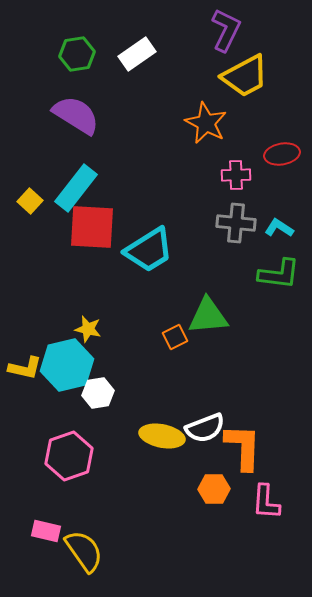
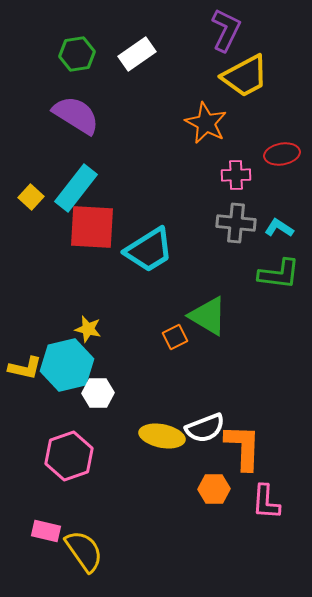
yellow square: moved 1 px right, 4 px up
green triangle: rotated 36 degrees clockwise
white hexagon: rotated 8 degrees clockwise
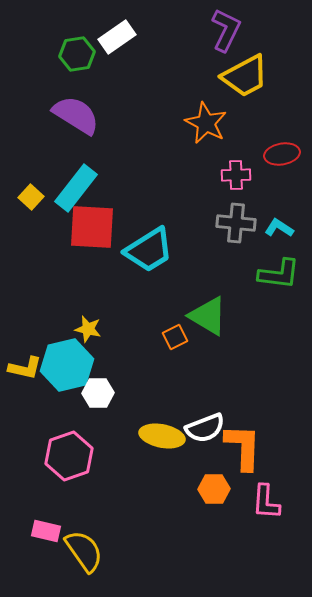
white rectangle: moved 20 px left, 17 px up
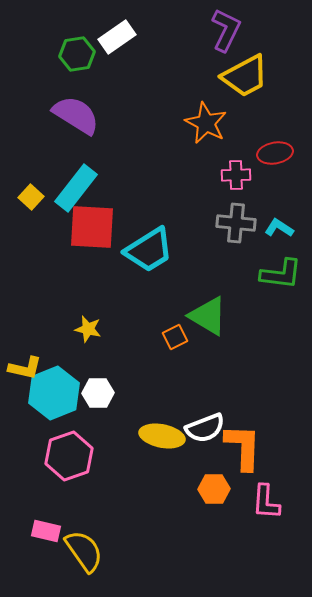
red ellipse: moved 7 px left, 1 px up
green L-shape: moved 2 px right
cyan hexagon: moved 13 px left, 28 px down; rotated 9 degrees counterclockwise
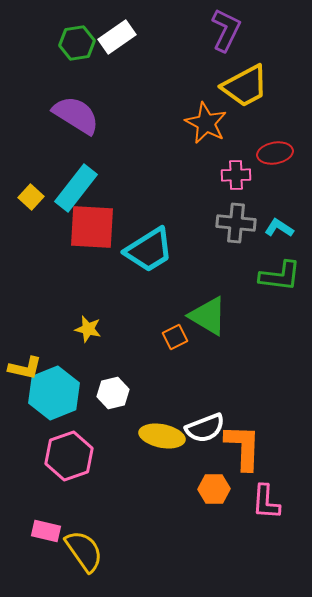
green hexagon: moved 11 px up
yellow trapezoid: moved 10 px down
green L-shape: moved 1 px left, 2 px down
white hexagon: moved 15 px right; rotated 12 degrees counterclockwise
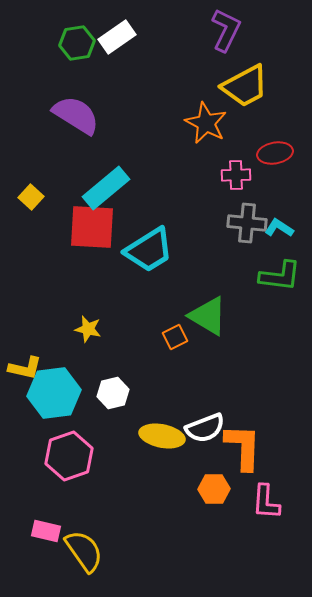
cyan rectangle: moved 30 px right; rotated 12 degrees clockwise
gray cross: moved 11 px right
cyan hexagon: rotated 15 degrees clockwise
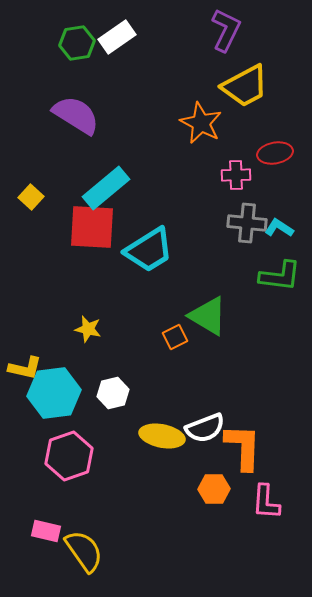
orange star: moved 5 px left
